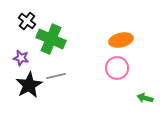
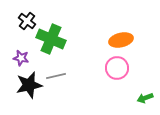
black star: rotated 16 degrees clockwise
green arrow: rotated 35 degrees counterclockwise
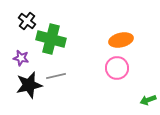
green cross: rotated 8 degrees counterclockwise
green arrow: moved 3 px right, 2 px down
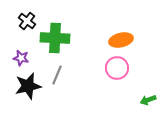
green cross: moved 4 px right, 1 px up; rotated 12 degrees counterclockwise
gray line: moved 1 px right, 1 px up; rotated 54 degrees counterclockwise
black star: moved 1 px left, 1 px down
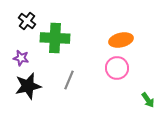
gray line: moved 12 px right, 5 px down
green arrow: rotated 105 degrees counterclockwise
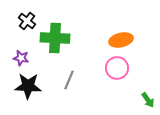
black star: rotated 16 degrees clockwise
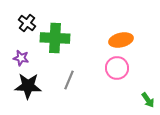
black cross: moved 2 px down
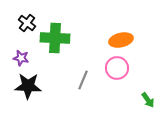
gray line: moved 14 px right
